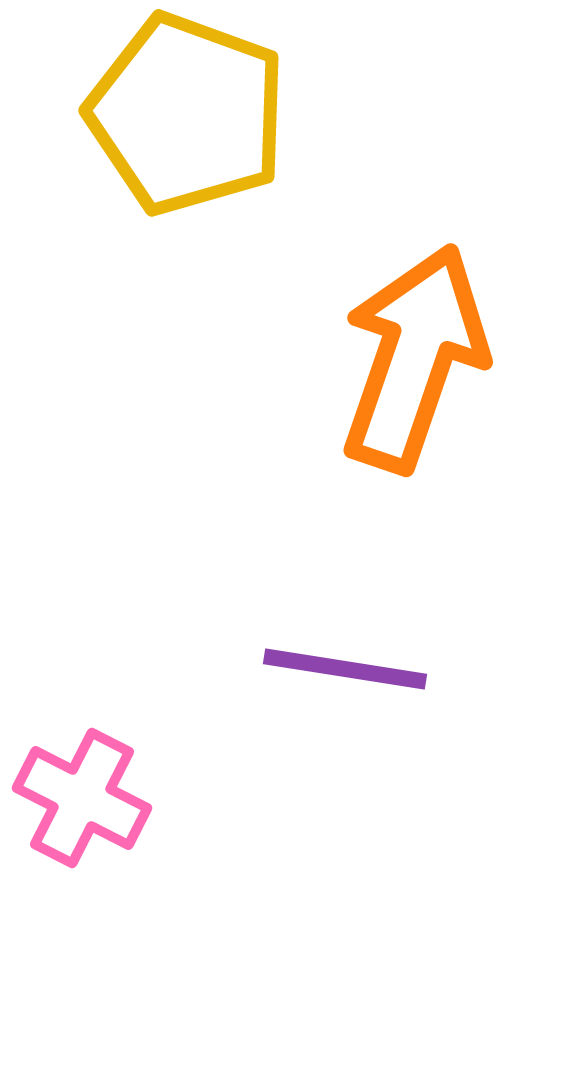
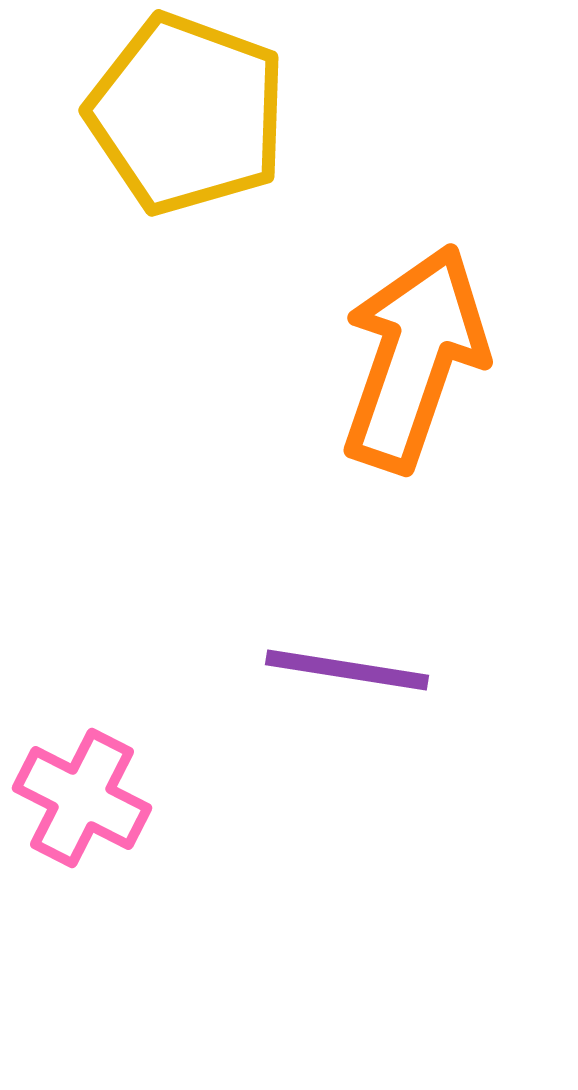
purple line: moved 2 px right, 1 px down
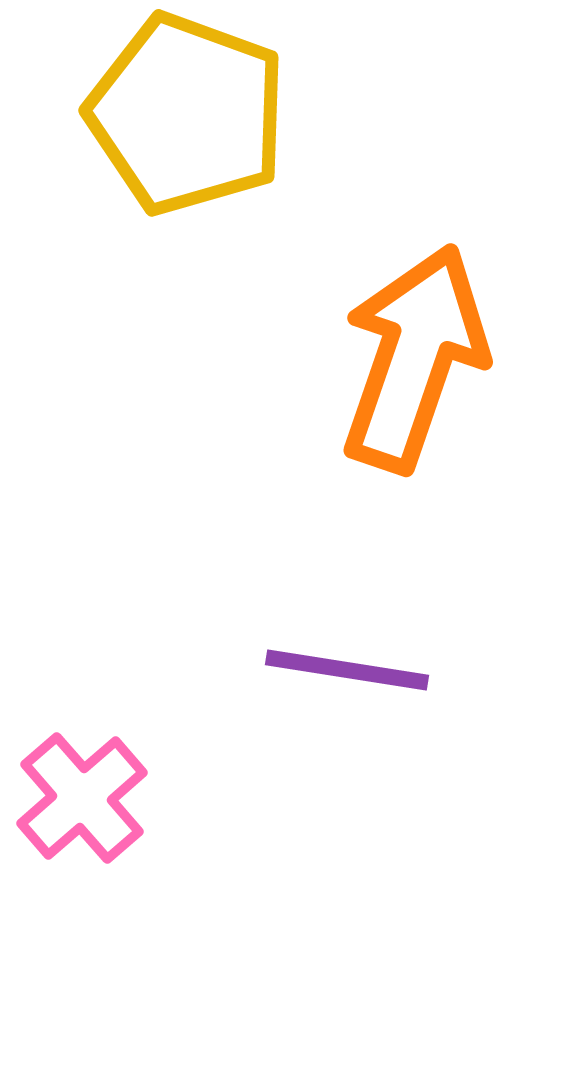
pink cross: rotated 22 degrees clockwise
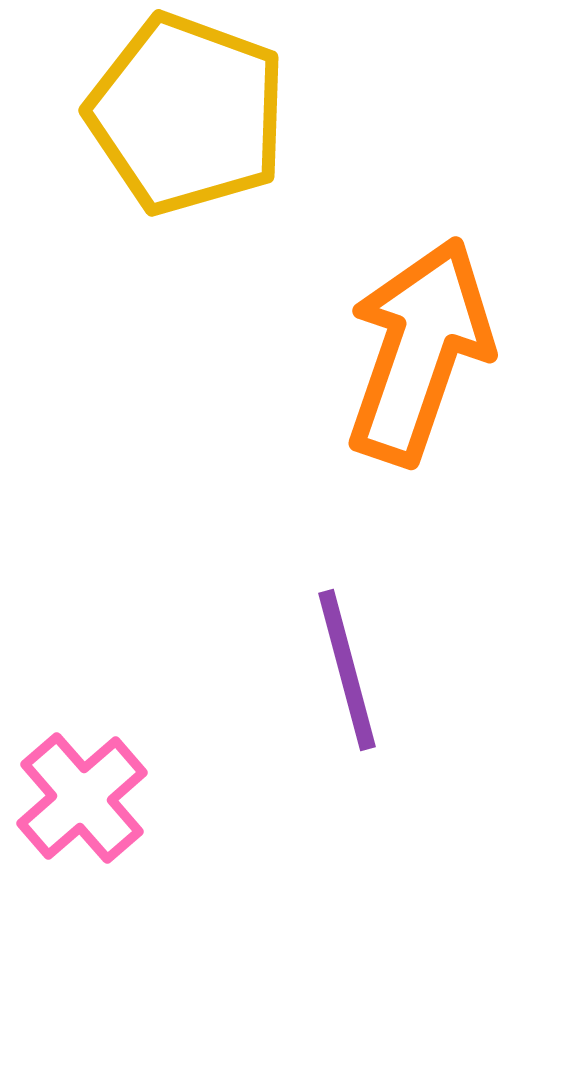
orange arrow: moved 5 px right, 7 px up
purple line: rotated 66 degrees clockwise
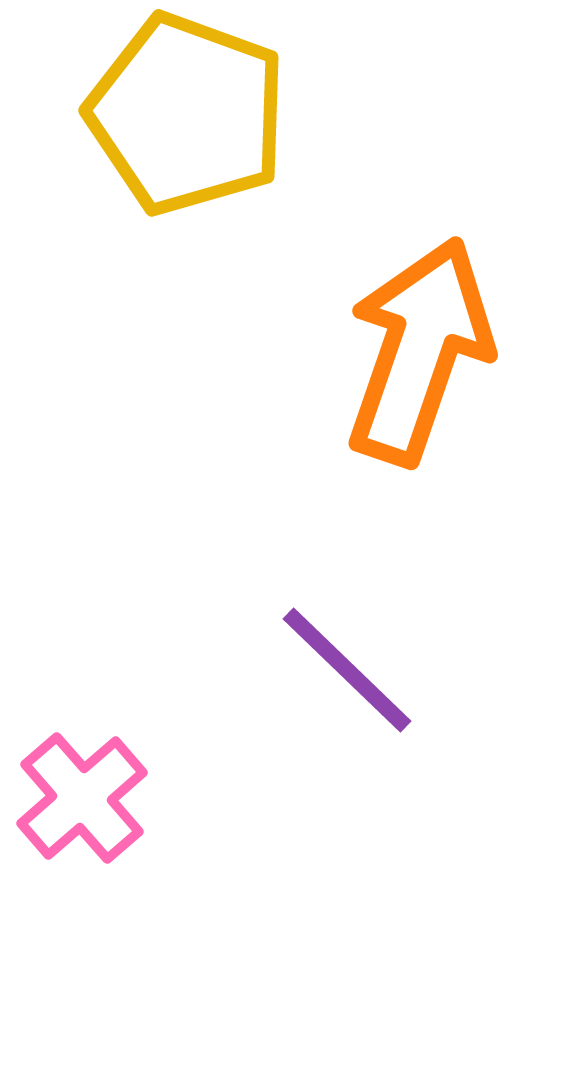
purple line: rotated 31 degrees counterclockwise
